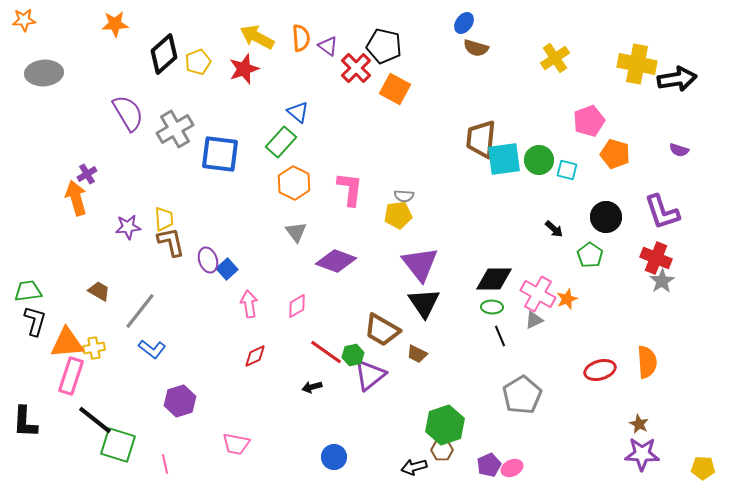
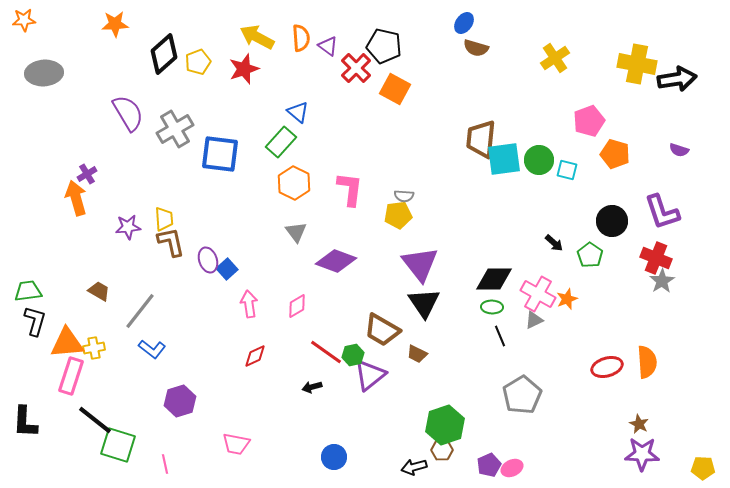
black circle at (606, 217): moved 6 px right, 4 px down
black arrow at (554, 229): moved 14 px down
red ellipse at (600, 370): moved 7 px right, 3 px up
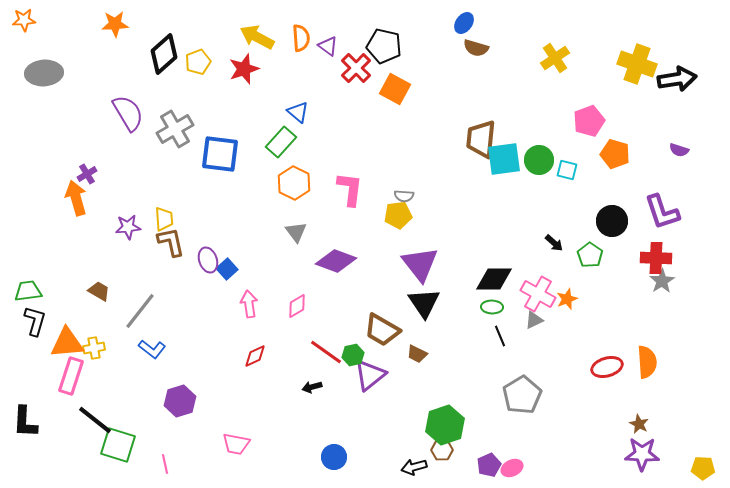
yellow cross at (637, 64): rotated 9 degrees clockwise
red cross at (656, 258): rotated 20 degrees counterclockwise
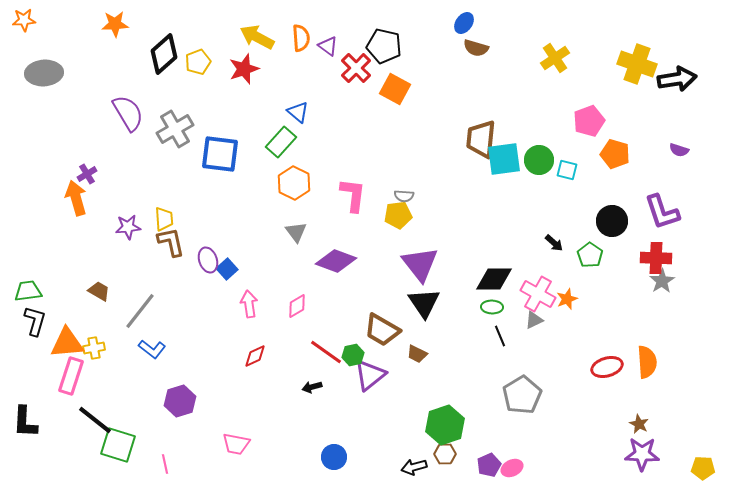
pink L-shape at (350, 189): moved 3 px right, 6 px down
brown hexagon at (442, 450): moved 3 px right, 4 px down
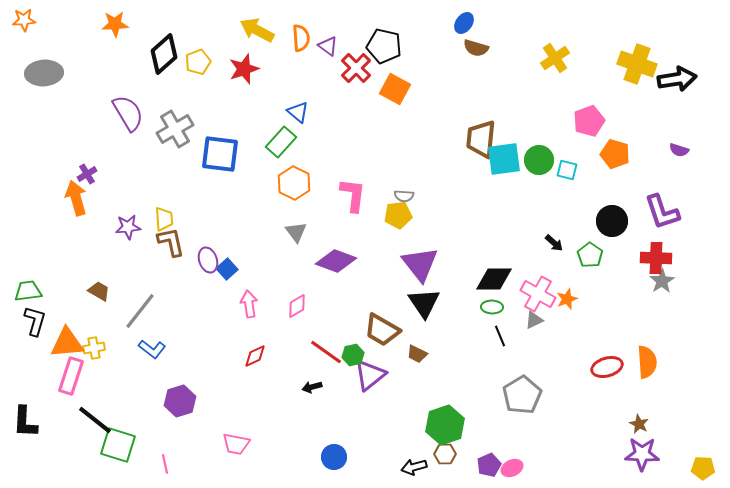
yellow arrow at (257, 37): moved 7 px up
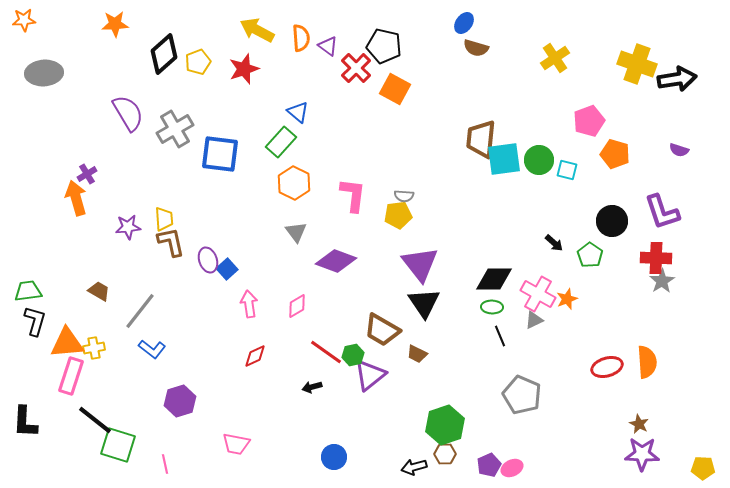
gray pentagon at (522, 395): rotated 18 degrees counterclockwise
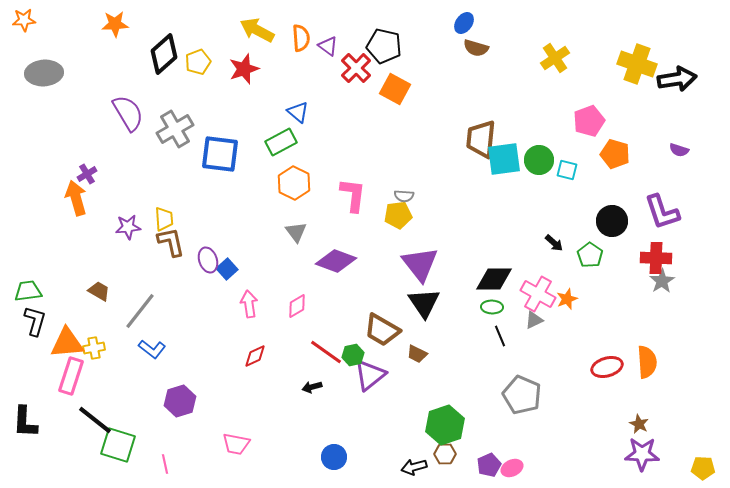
green rectangle at (281, 142): rotated 20 degrees clockwise
